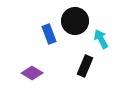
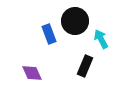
purple diamond: rotated 35 degrees clockwise
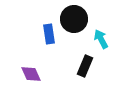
black circle: moved 1 px left, 2 px up
blue rectangle: rotated 12 degrees clockwise
purple diamond: moved 1 px left, 1 px down
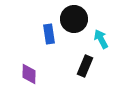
purple diamond: moved 2 px left; rotated 25 degrees clockwise
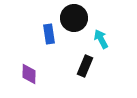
black circle: moved 1 px up
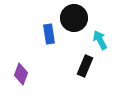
cyan arrow: moved 1 px left, 1 px down
purple diamond: moved 8 px left; rotated 20 degrees clockwise
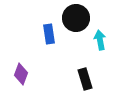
black circle: moved 2 px right
cyan arrow: rotated 18 degrees clockwise
black rectangle: moved 13 px down; rotated 40 degrees counterclockwise
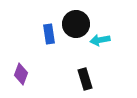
black circle: moved 6 px down
cyan arrow: rotated 90 degrees counterclockwise
